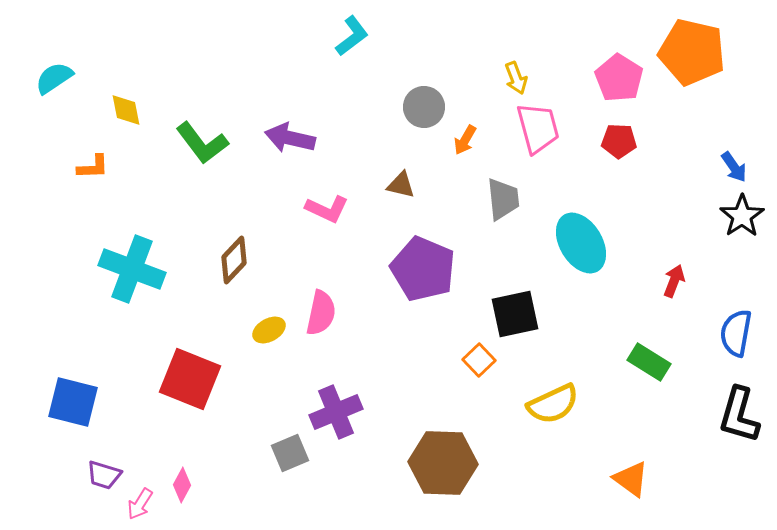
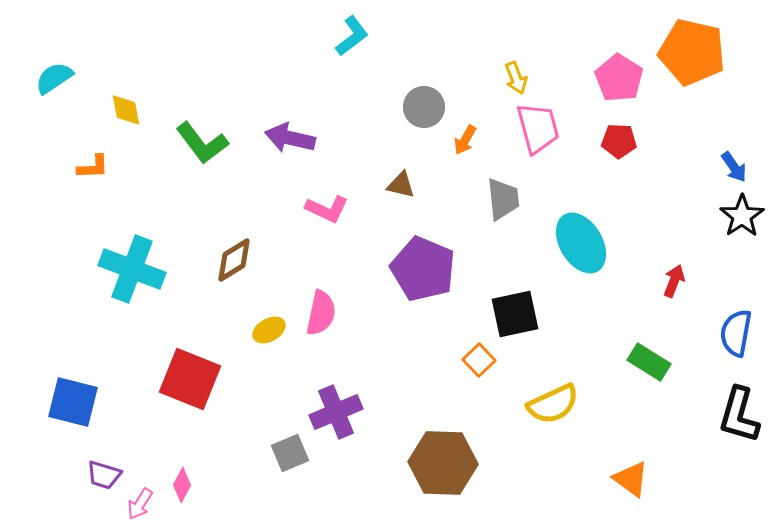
brown diamond: rotated 15 degrees clockwise
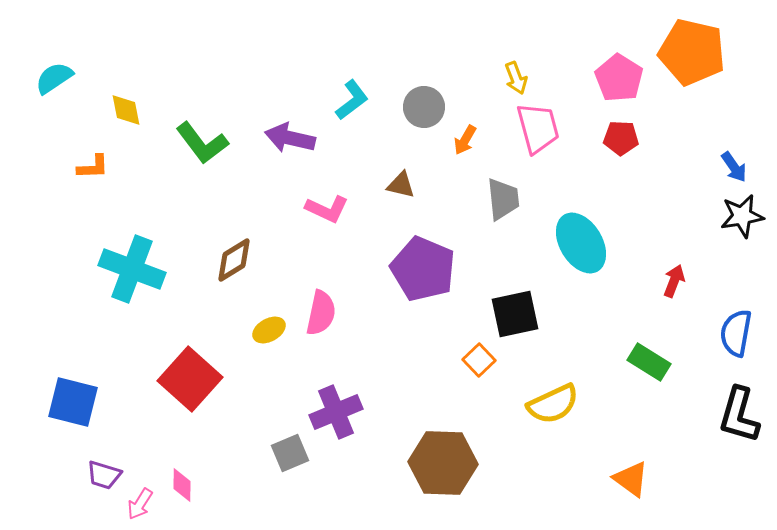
cyan L-shape: moved 64 px down
red pentagon: moved 2 px right, 3 px up
black star: rotated 24 degrees clockwise
red square: rotated 20 degrees clockwise
pink diamond: rotated 28 degrees counterclockwise
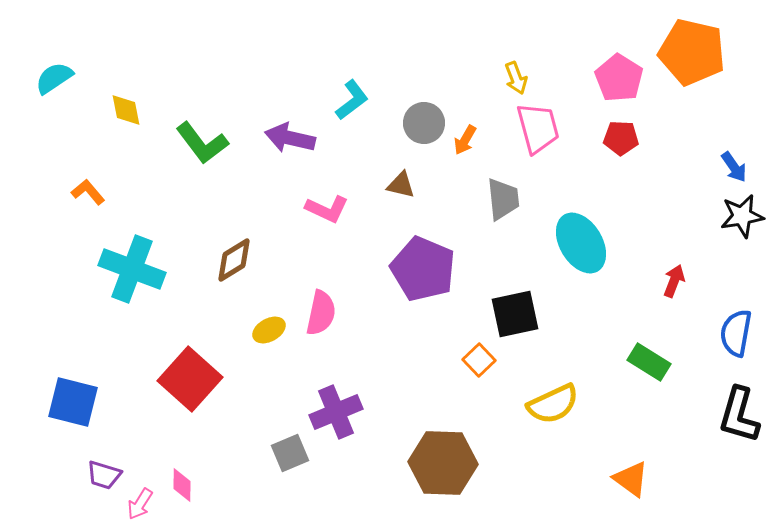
gray circle: moved 16 px down
orange L-shape: moved 5 px left, 25 px down; rotated 128 degrees counterclockwise
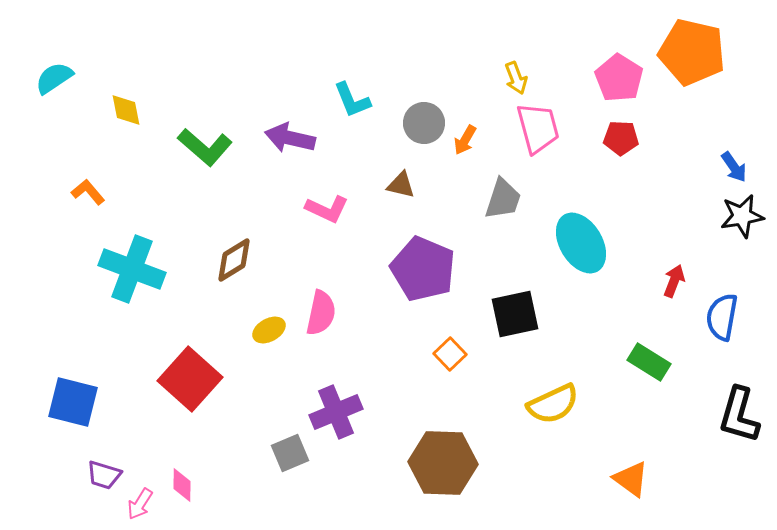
cyan L-shape: rotated 105 degrees clockwise
green L-shape: moved 3 px right, 4 px down; rotated 12 degrees counterclockwise
gray trapezoid: rotated 24 degrees clockwise
blue semicircle: moved 14 px left, 16 px up
orange square: moved 29 px left, 6 px up
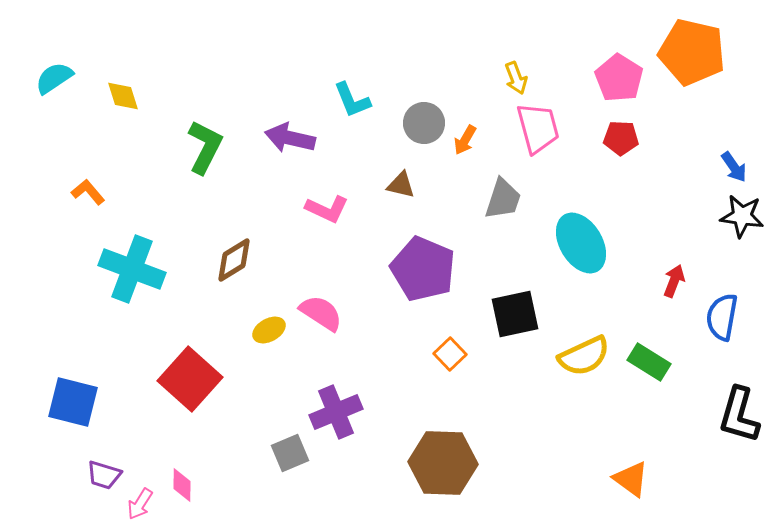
yellow diamond: moved 3 px left, 14 px up; rotated 6 degrees counterclockwise
green L-shape: rotated 104 degrees counterclockwise
black star: rotated 18 degrees clockwise
pink semicircle: rotated 69 degrees counterclockwise
yellow semicircle: moved 31 px right, 48 px up
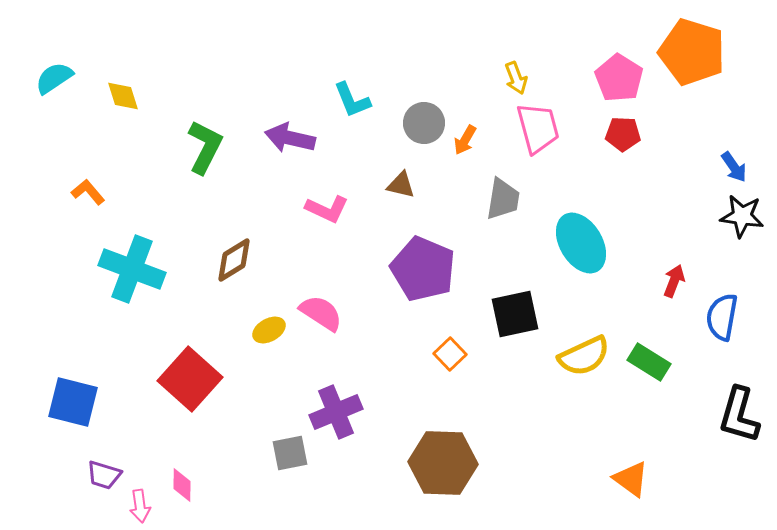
orange pentagon: rotated 4 degrees clockwise
red pentagon: moved 2 px right, 4 px up
gray trapezoid: rotated 9 degrees counterclockwise
gray square: rotated 12 degrees clockwise
pink arrow: moved 2 px down; rotated 40 degrees counterclockwise
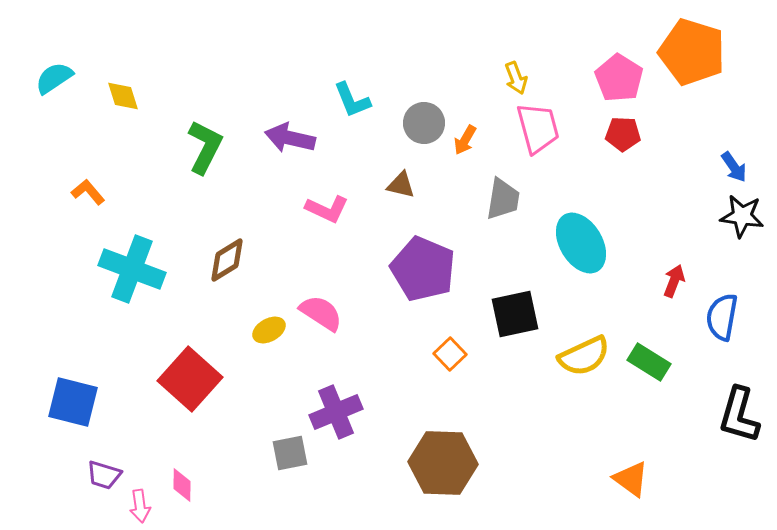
brown diamond: moved 7 px left
